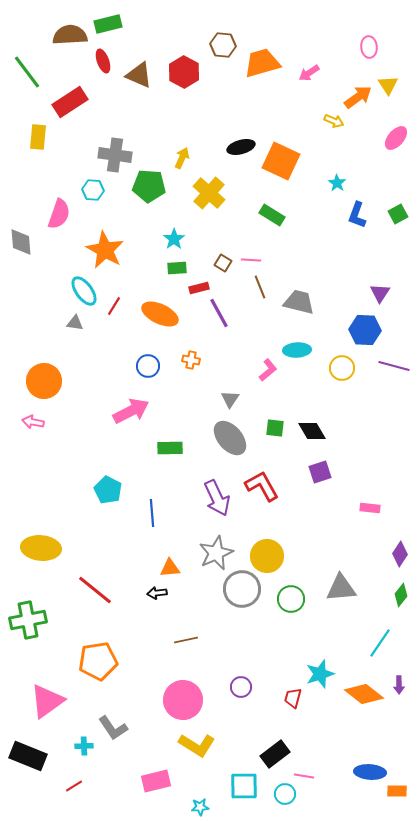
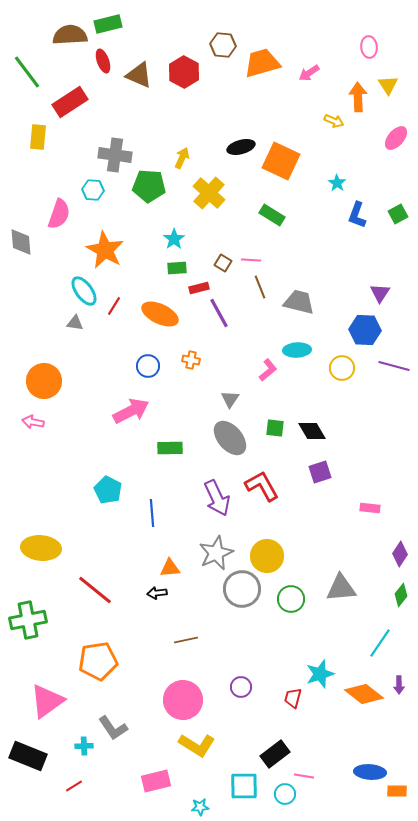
orange arrow at (358, 97): rotated 56 degrees counterclockwise
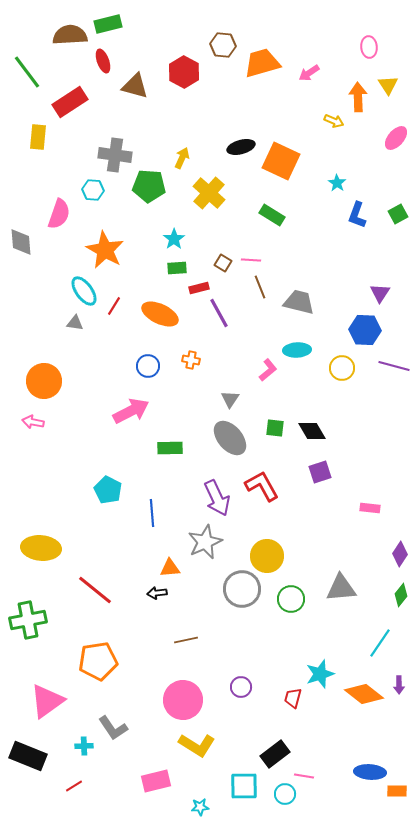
brown triangle at (139, 75): moved 4 px left, 11 px down; rotated 8 degrees counterclockwise
gray star at (216, 553): moved 11 px left, 11 px up
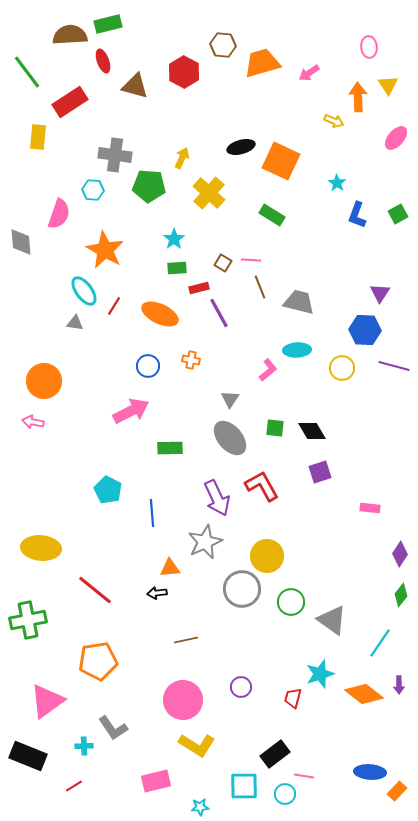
gray triangle at (341, 588): moved 9 px left, 32 px down; rotated 40 degrees clockwise
green circle at (291, 599): moved 3 px down
orange rectangle at (397, 791): rotated 48 degrees counterclockwise
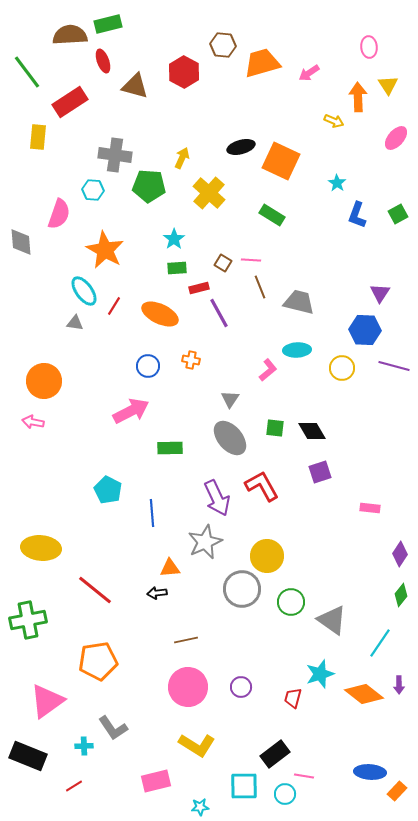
pink circle at (183, 700): moved 5 px right, 13 px up
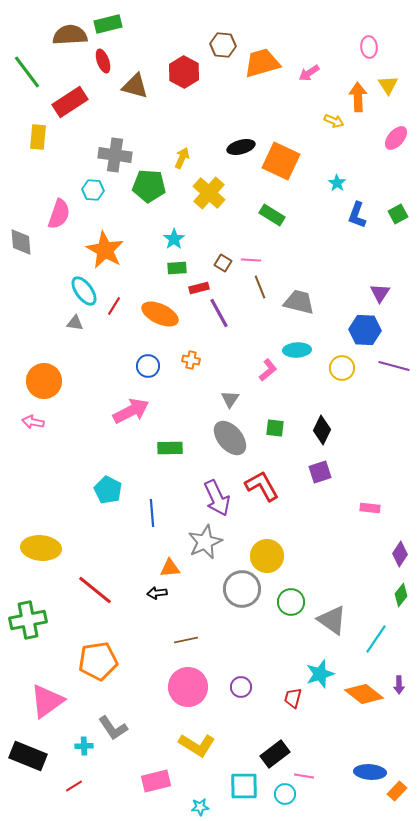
black diamond at (312, 431): moved 10 px right, 1 px up; rotated 56 degrees clockwise
cyan line at (380, 643): moved 4 px left, 4 px up
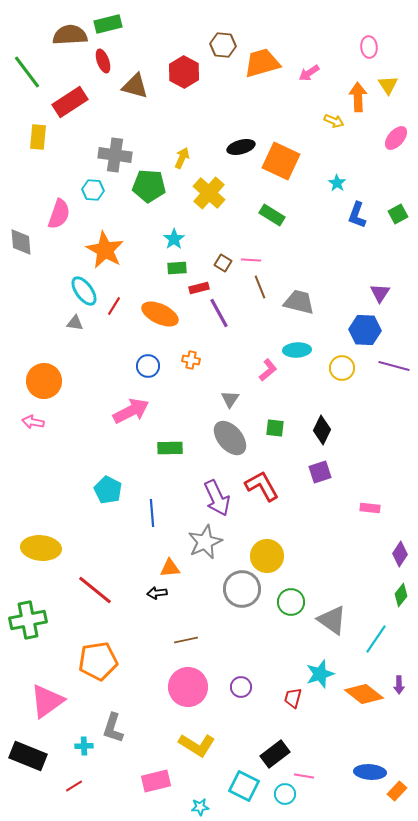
gray L-shape at (113, 728): rotated 52 degrees clockwise
cyan square at (244, 786): rotated 28 degrees clockwise
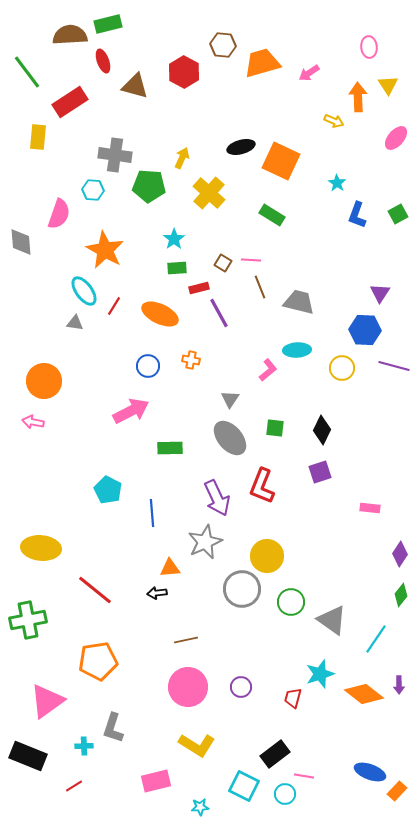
red L-shape at (262, 486): rotated 129 degrees counterclockwise
blue ellipse at (370, 772): rotated 16 degrees clockwise
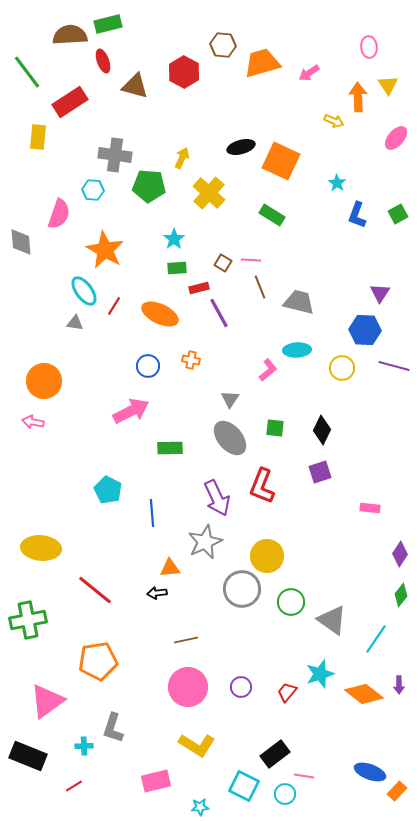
red trapezoid at (293, 698): moved 6 px left, 6 px up; rotated 25 degrees clockwise
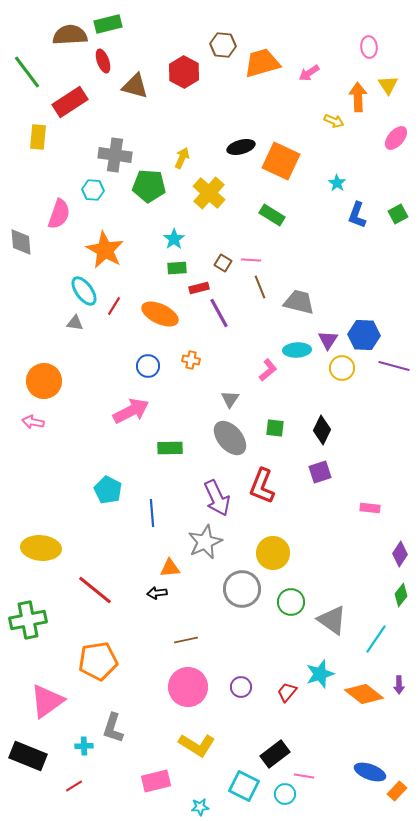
purple triangle at (380, 293): moved 52 px left, 47 px down
blue hexagon at (365, 330): moved 1 px left, 5 px down
yellow circle at (267, 556): moved 6 px right, 3 px up
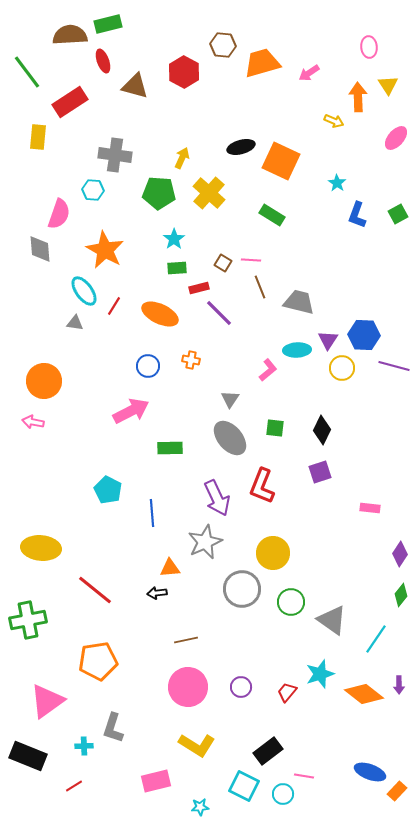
green pentagon at (149, 186): moved 10 px right, 7 px down
gray diamond at (21, 242): moved 19 px right, 7 px down
purple line at (219, 313): rotated 16 degrees counterclockwise
black rectangle at (275, 754): moved 7 px left, 3 px up
cyan circle at (285, 794): moved 2 px left
